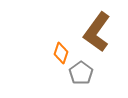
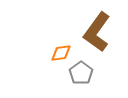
orange diamond: rotated 65 degrees clockwise
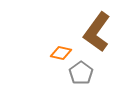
orange diamond: rotated 20 degrees clockwise
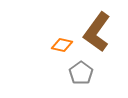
orange diamond: moved 1 px right, 8 px up
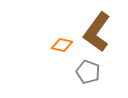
gray pentagon: moved 7 px right, 1 px up; rotated 15 degrees counterclockwise
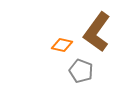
gray pentagon: moved 7 px left, 1 px up
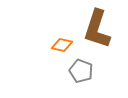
brown L-shape: moved 3 px up; rotated 18 degrees counterclockwise
